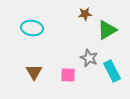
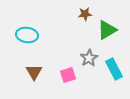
cyan ellipse: moved 5 px left, 7 px down
gray star: rotated 18 degrees clockwise
cyan rectangle: moved 2 px right, 2 px up
pink square: rotated 21 degrees counterclockwise
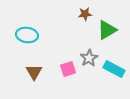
cyan rectangle: rotated 35 degrees counterclockwise
pink square: moved 6 px up
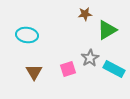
gray star: moved 1 px right
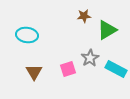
brown star: moved 1 px left, 2 px down
cyan rectangle: moved 2 px right
